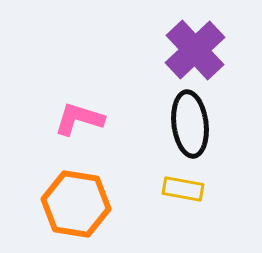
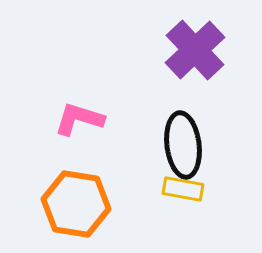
black ellipse: moved 7 px left, 21 px down
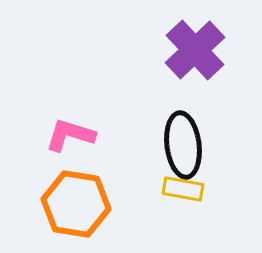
pink L-shape: moved 9 px left, 16 px down
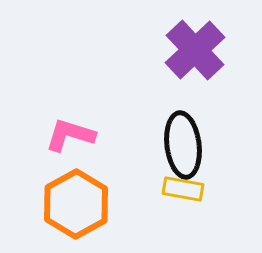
orange hexagon: rotated 22 degrees clockwise
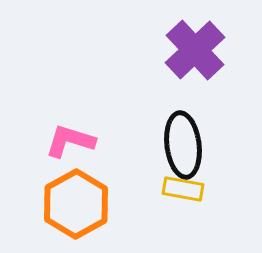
pink L-shape: moved 6 px down
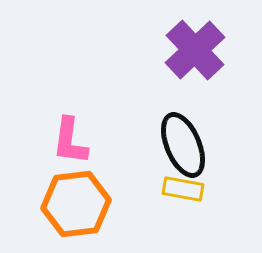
pink L-shape: rotated 99 degrees counterclockwise
black ellipse: rotated 16 degrees counterclockwise
orange hexagon: rotated 22 degrees clockwise
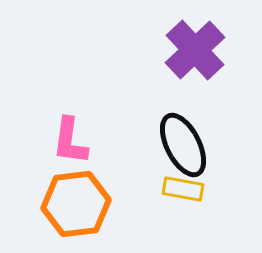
black ellipse: rotated 4 degrees counterclockwise
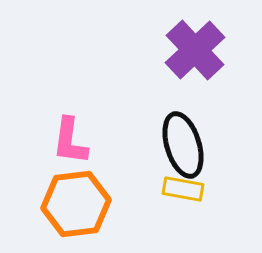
black ellipse: rotated 10 degrees clockwise
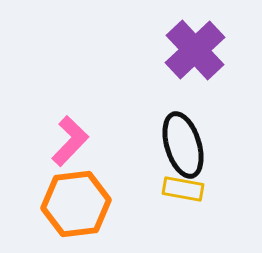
pink L-shape: rotated 144 degrees counterclockwise
